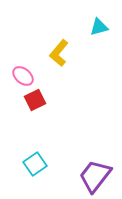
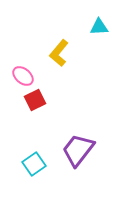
cyan triangle: rotated 12 degrees clockwise
cyan square: moved 1 px left
purple trapezoid: moved 17 px left, 26 px up
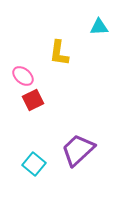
yellow L-shape: rotated 32 degrees counterclockwise
red square: moved 2 px left
purple trapezoid: rotated 9 degrees clockwise
cyan square: rotated 15 degrees counterclockwise
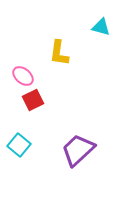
cyan triangle: moved 2 px right; rotated 18 degrees clockwise
cyan square: moved 15 px left, 19 px up
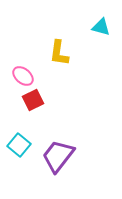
purple trapezoid: moved 20 px left, 6 px down; rotated 9 degrees counterclockwise
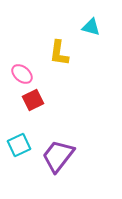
cyan triangle: moved 10 px left
pink ellipse: moved 1 px left, 2 px up
cyan square: rotated 25 degrees clockwise
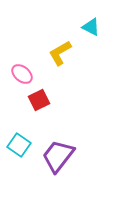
cyan triangle: rotated 12 degrees clockwise
yellow L-shape: moved 1 px right; rotated 52 degrees clockwise
red square: moved 6 px right
cyan square: rotated 30 degrees counterclockwise
